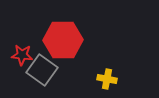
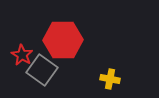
red star: rotated 25 degrees clockwise
yellow cross: moved 3 px right
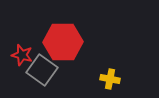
red hexagon: moved 2 px down
red star: rotated 15 degrees counterclockwise
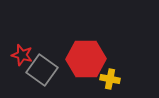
red hexagon: moved 23 px right, 17 px down
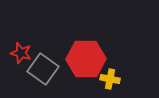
red star: moved 1 px left, 2 px up
gray square: moved 1 px right, 1 px up
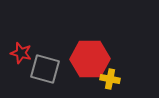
red hexagon: moved 4 px right
gray square: moved 2 px right; rotated 20 degrees counterclockwise
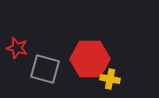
red star: moved 4 px left, 5 px up
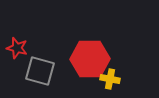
gray square: moved 5 px left, 2 px down
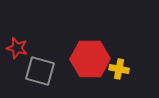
yellow cross: moved 9 px right, 10 px up
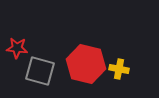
red star: rotated 10 degrees counterclockwise
red hexagon: moved 4 px left, 5 px down; rotated 15 degrees clockwise
